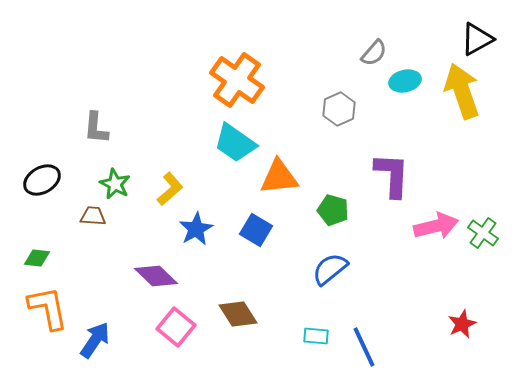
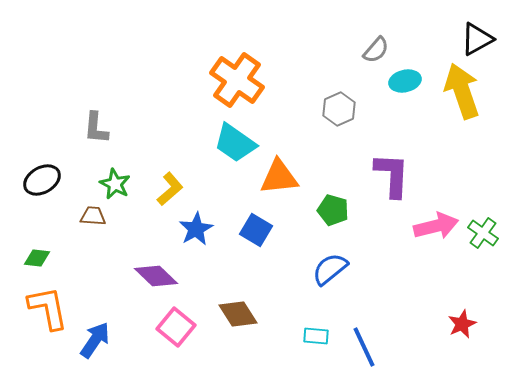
gray semicircle: moved 2 px right, 3 px up
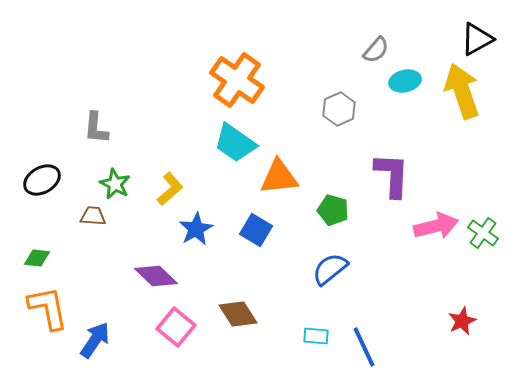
red star: moved 3 px up
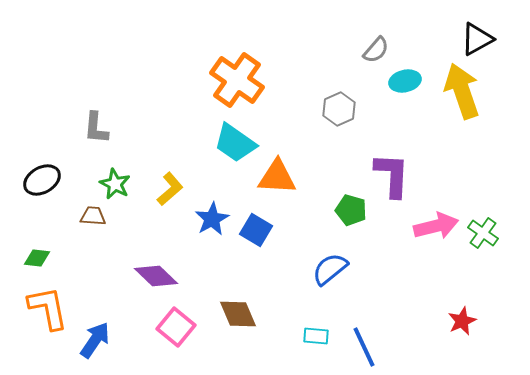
orange triangle: moved 2 px left; rotated 9 degrees clockwise
green pentagon: moved 18 px right
blue star: moved 16 px right, 10 px up
brown diamond: rotated 9 degrees clockwise
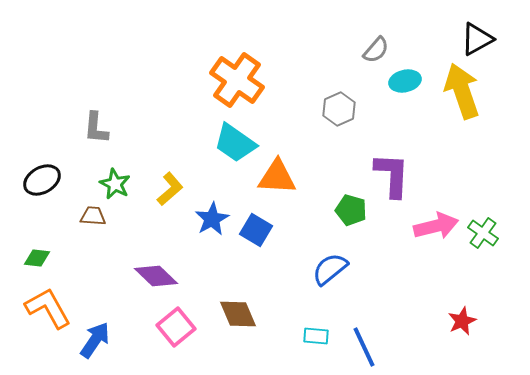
orange L-shape: rotated 18 degrees counterclockwise
pink square: rotated 12 degrees clockwise
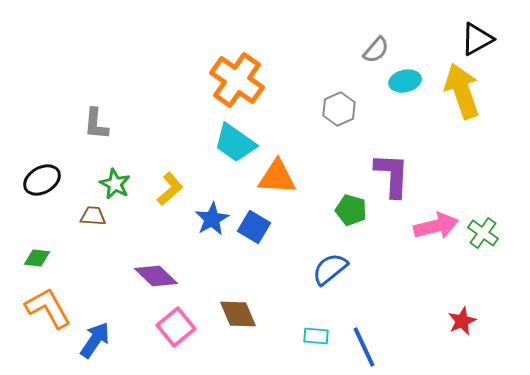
gray L-shape: moved 4 px up
blue square: moved 2 px left, 3 px up
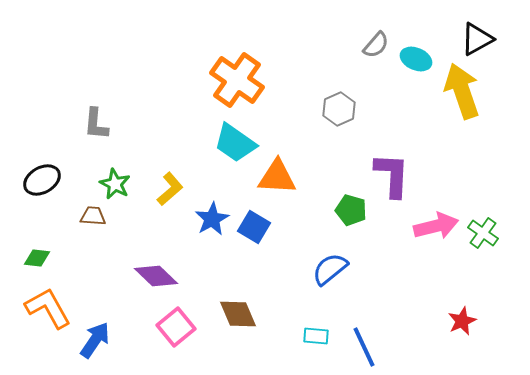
gray semicircle: moved 5 px up
cyan ellipse: moved 11 px right, 22 px up; rotated 36 degrees clockwise
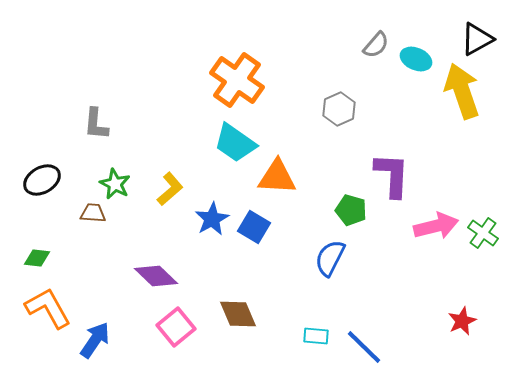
brown trapezoid: moved 3 px up
blue semicircle: moved 11 px up; rotated 24 degrees counterclockwise
blue line: rotated 21 degrees counterclockwise
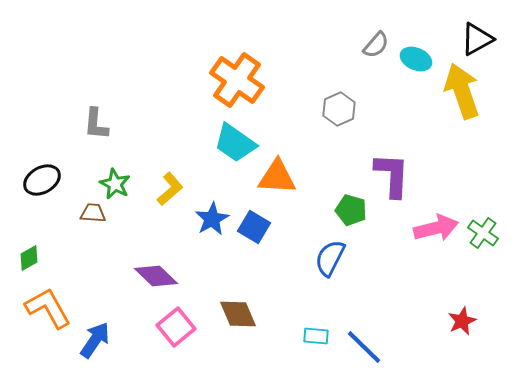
pink arrow: moved 2 px down
green diamond: moved 8 px left; rotated 36 degrees counterclockwise
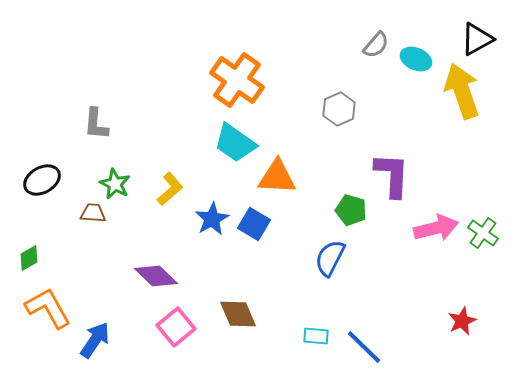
blue square: moved 3 px up
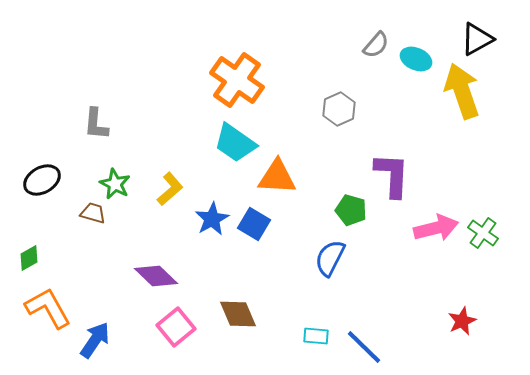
brown trapezoid: rotated 12 degrees clockwise
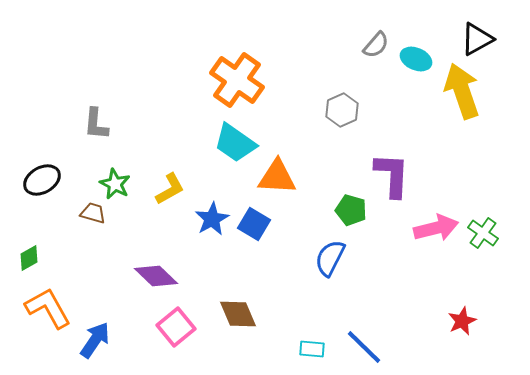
gray hexagon: moved 3 px right, 1 px down
yellow L-shape: rotated 12 degrees clockwise
cyan rectangle: moved 4 px left, 13 px down
